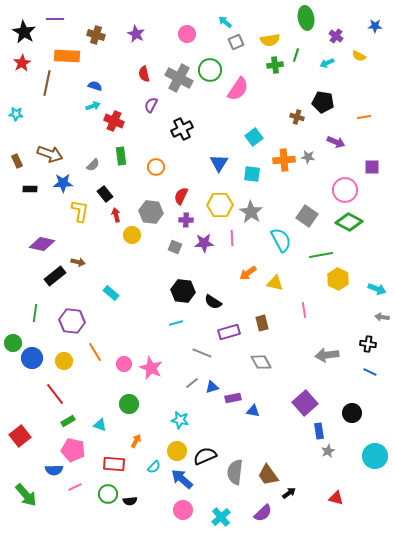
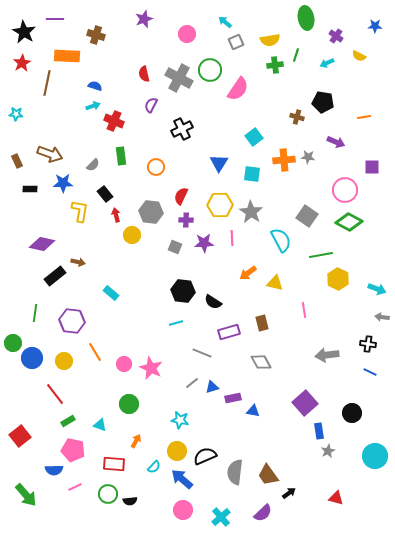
purple star at (136, 34): moved 8 px right, 15 px up; rotated 24 degrees clockwise
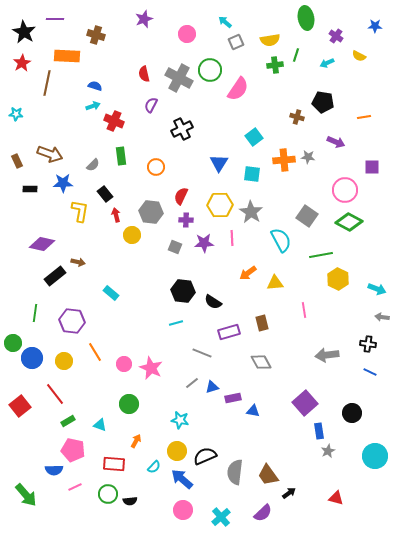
yellow triangle at (275, 283): rotated 18 degrees counterclockwise
red square at (20, 436): moved 30 px up
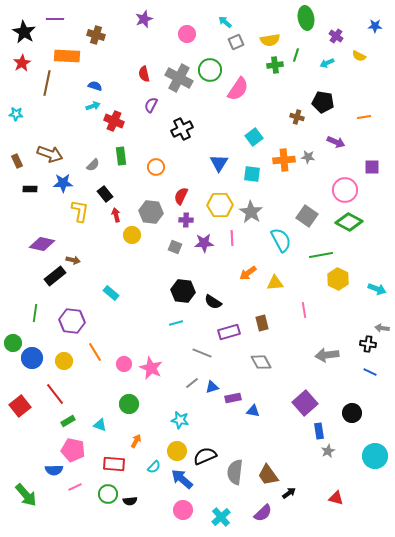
brown arrow at (78, 262): moved 5 px left, 2 px up
gray arrow at (382, 317): moved 11 px down
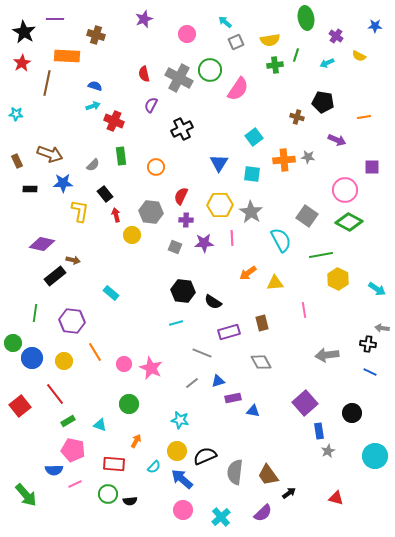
purple arrow at (336, 142): moved 1 px right, 2 px up
cyan arrow at (377, 289): rotated 12 degrees clockwise
blue triangle at (212, 387): moved 6 px right, 6 px up
pink line at (75, 487): moved 3 px up
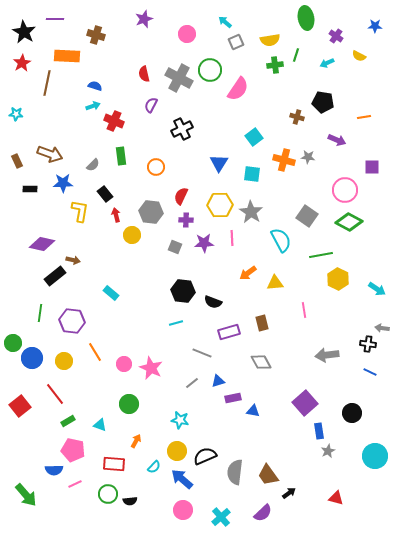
orange cross at (284, 160): rotated 20 degrees clockwise
black semicircle at (213, 302): rotated 12 degrees counterclockwise
green line at (35, 313): moved 5 px right
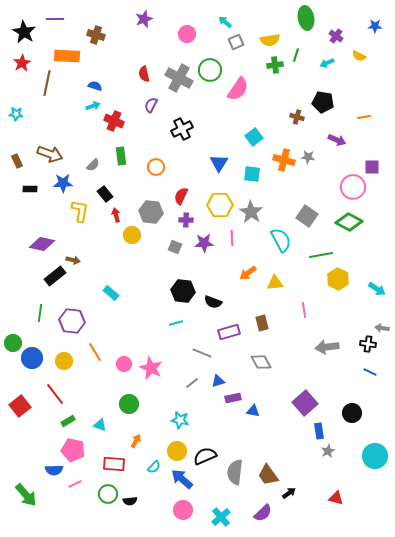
pink circle at (345, 190): moved 8 px right, 3 px up
gray arrow at (327, 355): moved 8 px up
